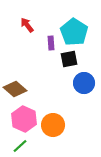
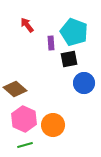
cyan pentagon: rotated 12 degrees counterclockwise
green line: moved 5 px right, 1 px up; rotated 28 degrees clockwise
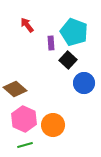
black square: moved 1 px left, 1 px down; rotated 36 degrees counterclockwise
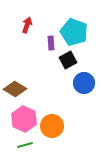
red arrow: rotated 56 degrees clockwise
black square: rotated 18 degrees clockwise
brown diamond: rotated 10 degrees counterclockwise
orange circle: moved 1 px left, 1 px down
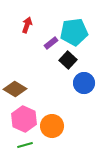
cyan pentagon: rotated 28 degrees counterclockwise
purple rectangle: rotated 56 degrees clockwise
black square: rotated 18 degrees counterclockwise
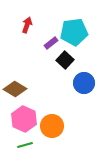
black square: moved 3 px left
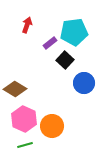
purple rectangle: moved 1 px left
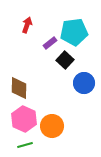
brown diamond: moved 4 px right, 1 px up; rotated 60 degrees clockwise
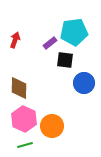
red arrow: moved 12 px left, 15 px down
black square: rotated 36 degrees counterclockwise
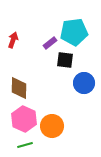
red arrow: moved 2 px left
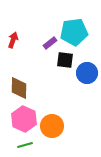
blue circle: moved 3 px right, 10 px up
